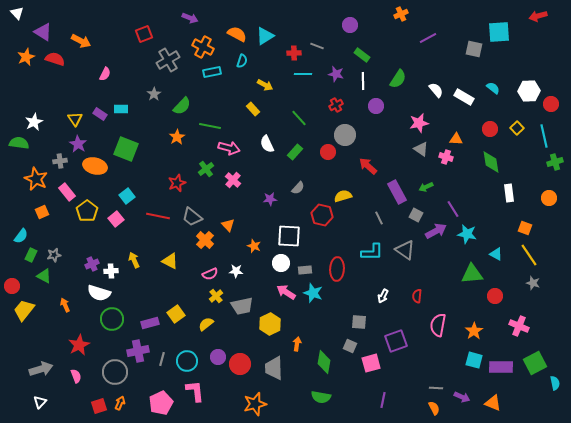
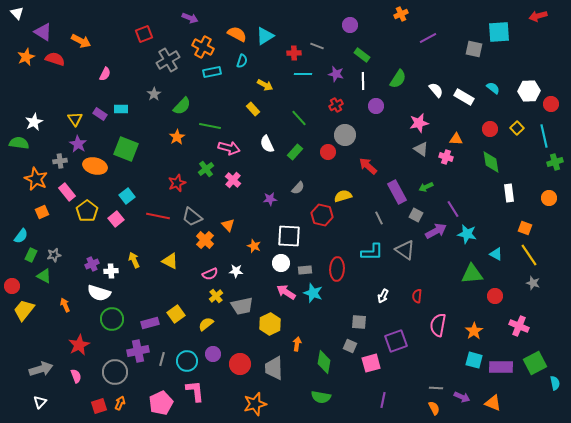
purple circle at (218, 357): moved 5 px left, 3 px up
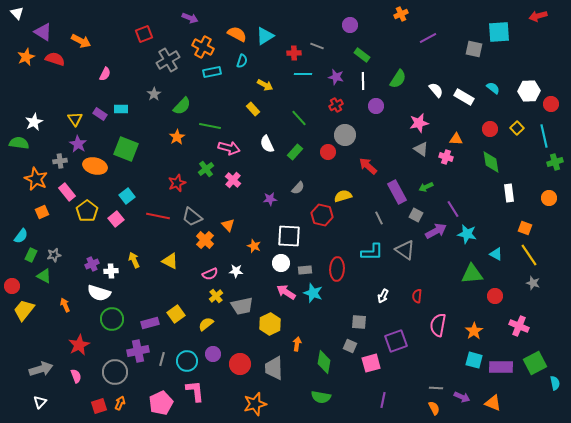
purple star at (336, 74): moved 3 px down
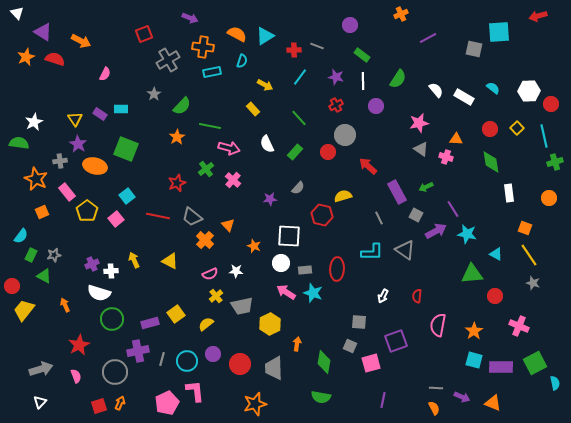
orange cross at (203, 47): rotated 20 degrees counterclockwise
red cross at (294, 53): moved 3 px up
cyan line at (303, 74): moved 3 px left, 3 px down; rotated 54 degrees counterclockwise
pink pentagon at (161, 403): moved 6 px right
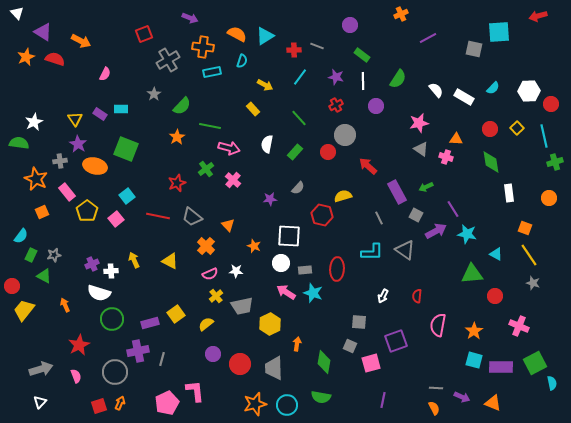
cyan semicircle at (493, 88): rotated 96 degrees clockwise
white semicircle at (267, 144): rotated 36 degrees clockwise
orange cross at (205, 240): moved 1 px right, 6 px down
cyan circle at (187, 361): moved 100 px right, 44 px down
cyan semicircle at (555, 383): moved 3 px left
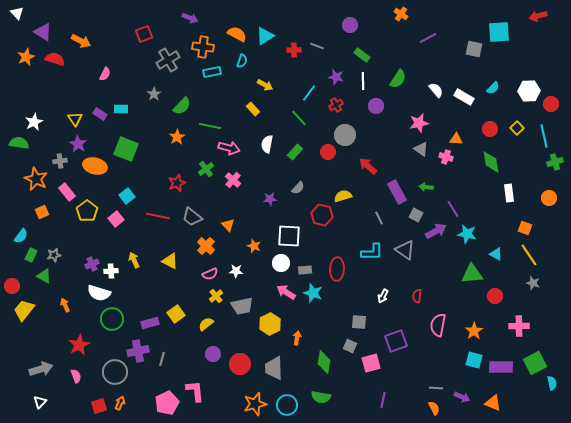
orange cross at (401, 14): rotated 32 degrees counterclockwise
cyan line at (300, 77): moved 9 px right, 16 px down
green arrow at (426, 187): rotated 32 degrees clockwise
pink cross at (519, 326): rotated 24 degrees counterclockwise
orange arrow at (297, 344): moved 6 px up
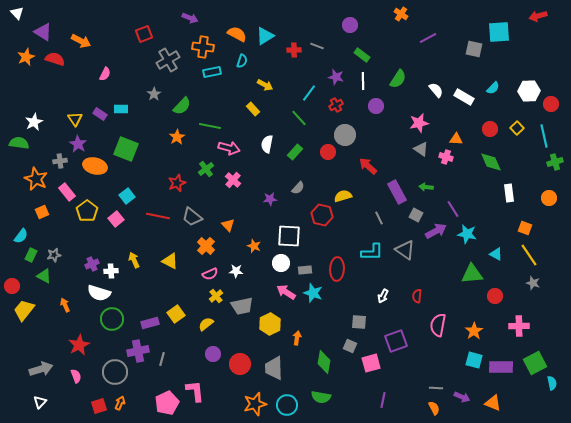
green diamond at (491, 162): rotated 15 degrees counterclockwise
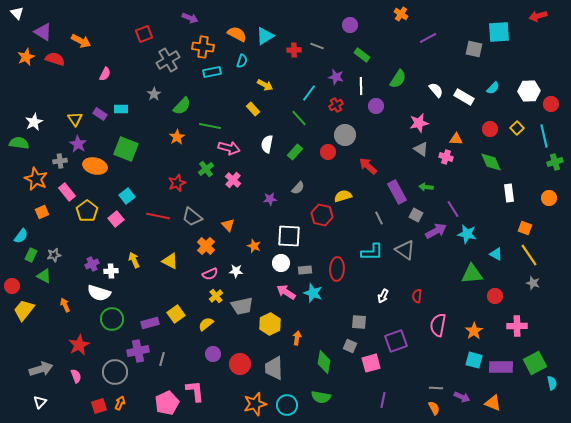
white line at (363, 81): moved 2 px left, 5 px down
pink cross at (519, 326): moved 2 px left
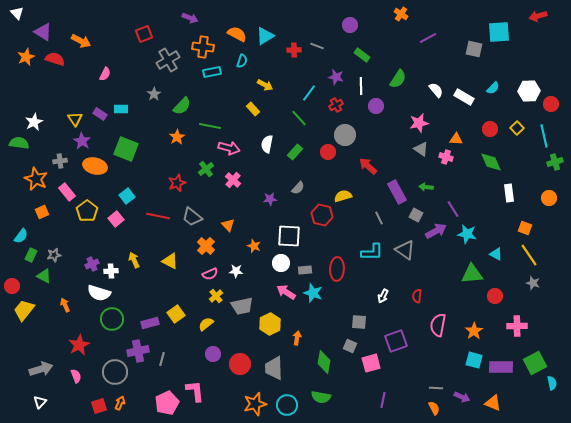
purple star at (78, 144): moved 4 px right, 3 px up
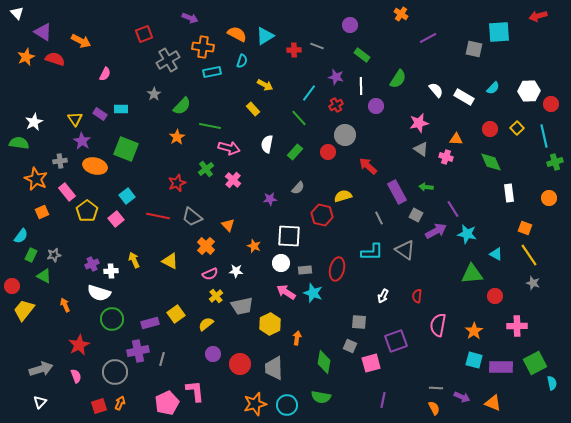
red ellipse at (337, 269): rotated 10 degrees clockwise
